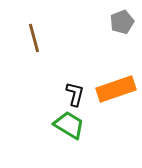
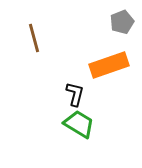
orange rectangle: moved 7 px left, 24 px up
green trapezoid: moved 10 px right, 1 px up
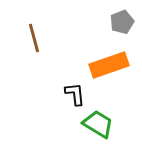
black L-shape: rotated 20 degrees counterclockwise
green trapezoid: moved 19 px right
